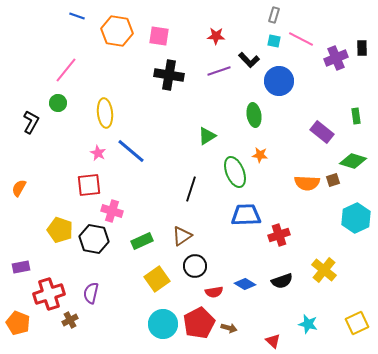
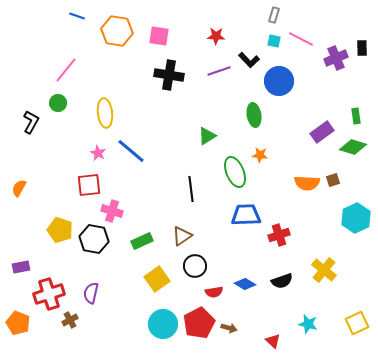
purple rectangle at (322, 132): rotated 75 degrees counterclockwise
green diamond at (353, 161): moved 14 px up
black line at (191, 189): rotated 25 degrees counterclockwise
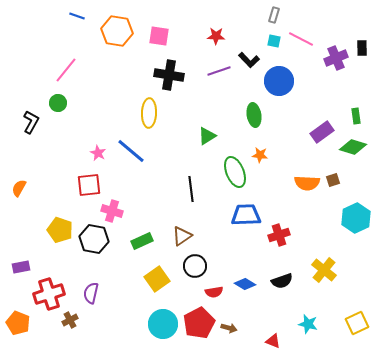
yellow ellipse at (105, 113): moved 44 px right; rotated 8 degrees clockwise
red triangle at (273, 341): rotated 21 degrees counterclockwise
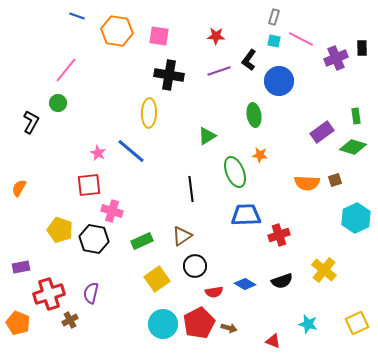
gray rectangle at (274, 15): moved 2 px down
black L-shape at (249, 60): rotated 80 degrees clockwise
brown square at (333, 180): moved 2 px right
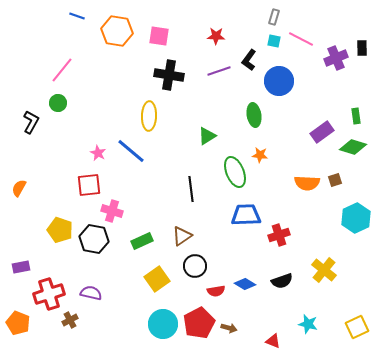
pink line at (66, 70): moved 4 px left
yellow ellipse at (149, 113): moved 3 px down
red semicircle at (214, 292): moved 2 px right, 1 px up
purple semicircle at (91, 293): rotated 90 degrees clockwise
yellow square at (357, 323): moved 4 px down
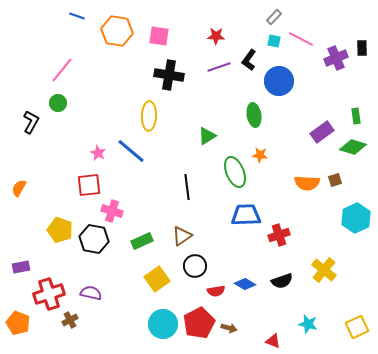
gray rectangle at (274, 17): rotated 28 degrees clockwise
purple line at (219, 71): moved 4 px up
black line at (191, 189): moved 4 px left, 2 px up
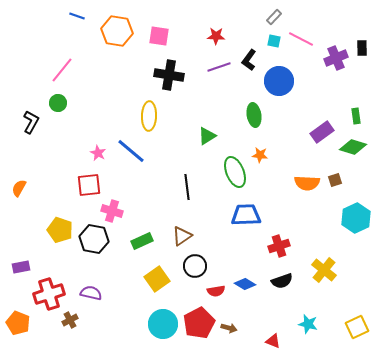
red cross at (279, 235): moved 11 px down
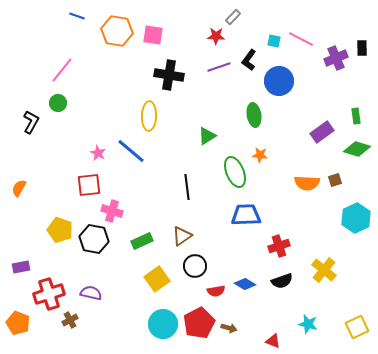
gray rectangle at (274, 17): moved 41 px left
pink square at (159, 36): moved 6 px left, 1 px up
green diamond at (353, 147): moved 4 px right, 2 px down
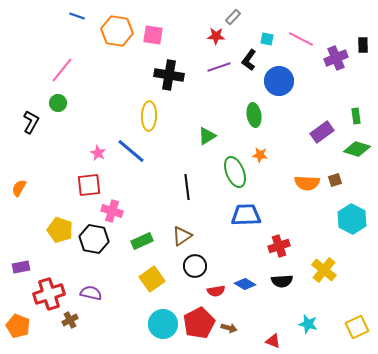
cyan square at (274, 41): moved 7 px left, 2 px up
black rectangle at (362, 48): moved 1 px right, 3 px up
cyan hexagon at (356, 218): moved 4 px left, 1 px down; rotated 8 degrees counterclockwise
yellow square at (157, 279): moved 5 px left
black semicircle at (282, 281): rotated 15 degrees clockwise
orange pentagon at (18, 323): moved 3 px down
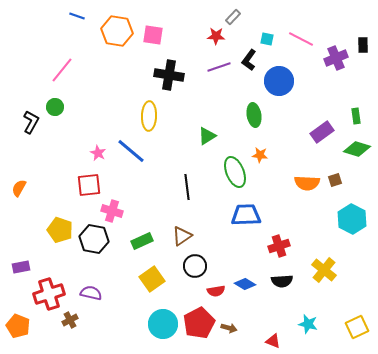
green circle at (58, 103): moved 3 px left, 4 px down
